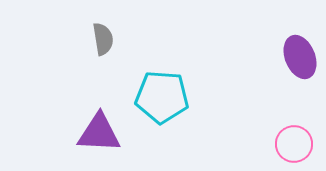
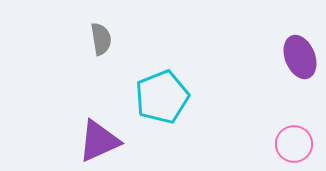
gray semicircle: moved 2 px left
cyan pentagon: rotated 26 degrees counterclockwise
purple triangle: moved 8 px down; rotated 27 degrees counterclockwise
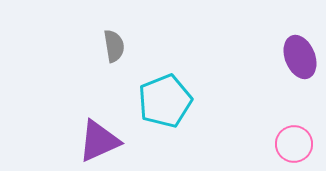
gray semicircle: moved 13 px right, 7 px down
cyan pentagon: moved 3 px right, 4 px down
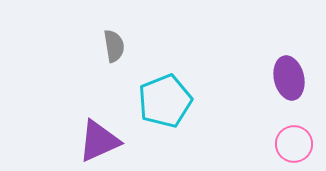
purple ellipse: moved 11 px left, 21 px down; rotated 9 degrees clockwise
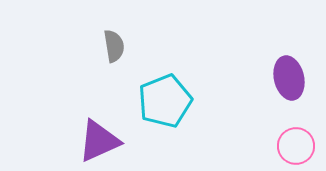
pink circle: moved 2 px right, 2 px down
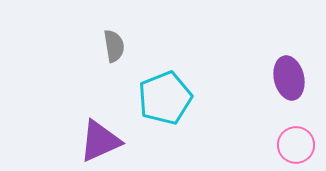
cyan pentagon: moved 3 px up
purple triangle: moved 1 px right
pink circle: moved 1 px up
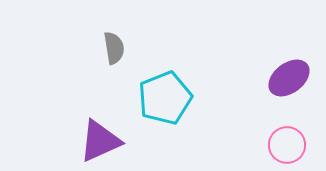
gray semicircle: moved 2 px down
purple ellipse: rotated 66 degrees clockwise
pink circle: moved 9 px left
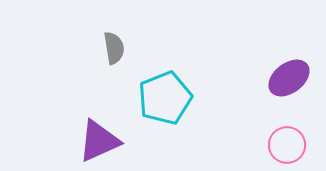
purple triangle: moved 1 px left
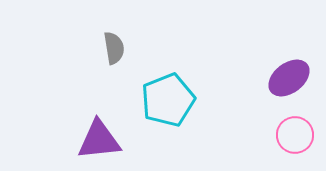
cyan pentagon: moved 3 px right, 2 px down
purple triangle: moved 1 px up; rotated 18 degrees clockwise
pink circle: moved 8 px right, 10 px up
